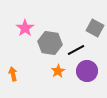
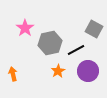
gray square: moved 1 px left, 1 px down
gray hexagon: rotated 20 degrees counterclockwise
purple circle: moved 1 px right
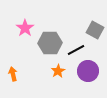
gray square: moved 1 px right, 1 px down
gray hexagon: rotated 10 degrees clockwise
